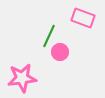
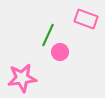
pink rectangle: moved 3 px right, 1 px down
green line: moved 1 px left, 1 px up
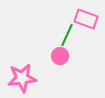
green line: moved 19 px right
pink circle: moved 4 px down
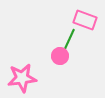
pink rectangle: moved 1 px left, 1 px down
green line: moved 2 px right, 5 px down
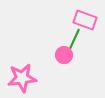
green line: moved 5 px right
pink circle: moved 4 px right, 1 px up
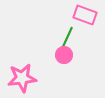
pink rectangle: moved 5 px up
green line: moved 7 px left, 2 px up
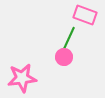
green line: moved 2 px right
pink circle: moved 2 px down
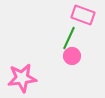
pink rectangle: moved 2 px left
pink circle: moved 8 px right, 1 px up
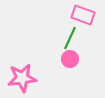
green line: moved 1 px right
pink circle: moved 2 px left, 3 px down
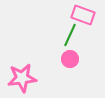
green line: moved 3 px up
